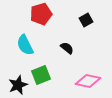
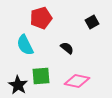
red pentagon: moved 4 px down
black square: moved 6 px right, 2 px down
green square: moved 1 px down; rotated 18 degrees clockwise
pink diamond: moved 11 px left
black star: rotated 18 degrees counterclockwise
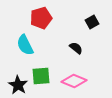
black semicircle: moved 9 px right
pink diamond: moved 3 px left; rotated 10 degrees clockwise
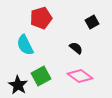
green square: rotated 24 degrees counterclockwise
pink diamond: moved 6 px right, 5 px up; rotated 15 degrees clockwise
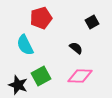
pink diamond: rotated 35 degrees counterclockwise
black star: rotated 12 degrees counterclockwise
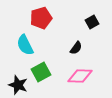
black semicircle: rotated 88 degrees clockwise
green square: moved 4 px up
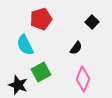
red pentagon: moved 1 px down
black square: rotated 16 degrees counterclockwise
pink diamond: moved 3 px right, 3 px down; rotated 70 degrees counterclockwise
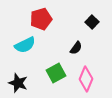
cyan semicircle: rotated 90 degrees counterclockwise
green square: moved 15 px right, 1 px down
pink diamond: moved 3 px right
black star: moved 2 px up
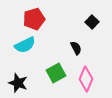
red pentagon: moved 7 px left
black semicircle: rotated 64 degrees counterclockwise
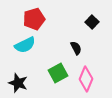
green square: moved 2 px right
